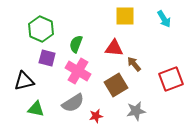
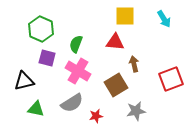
red triangle: moved 1 px right, 6 px up
brown arrow: rotated 28 degrees clockwise
gray semicircle: moved 1 px left
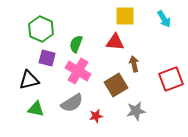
black triangle: moved 5 px right, 1 px up
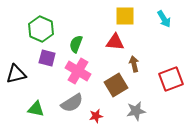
black triangle: moved 13 px left, 6 px up
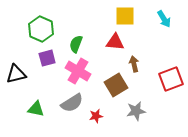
purple square: rotated 30 degrees counterclockwise
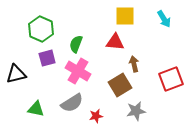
brown square: moved 4 px right
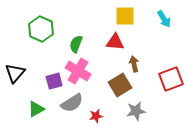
purple square: moved 7 px right, 23 px down
black triangle: moved 1 px left, 1 px up; rotated 35 degrees counterclockwise
green triangle: rotated 42 degrees counterclockwise
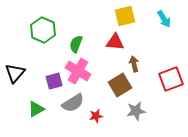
yellow square: rotated 15 degrees counterclockwise
green hexagon: moved 2 px right, 1 px down
gray semicircle: moved 1 px right
